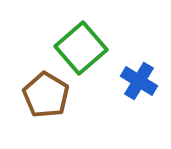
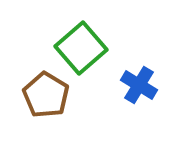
blue cross: moved 4 px down
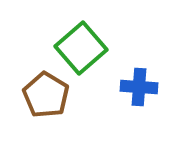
blue cross: moved 2 px down; rotated 27 degrees counterclockwise
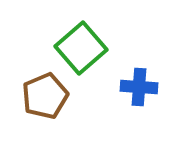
brown pentagon: moved 1 px left, 1 px down; rotated 18 degrees clockwise
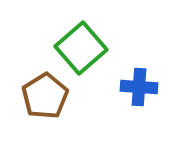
brown pentagon: rotated 9 degrees counterclockwise
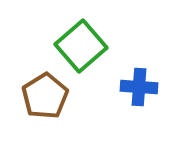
green square: moved 2 px up
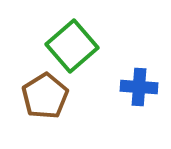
green square: moved 9 px left
